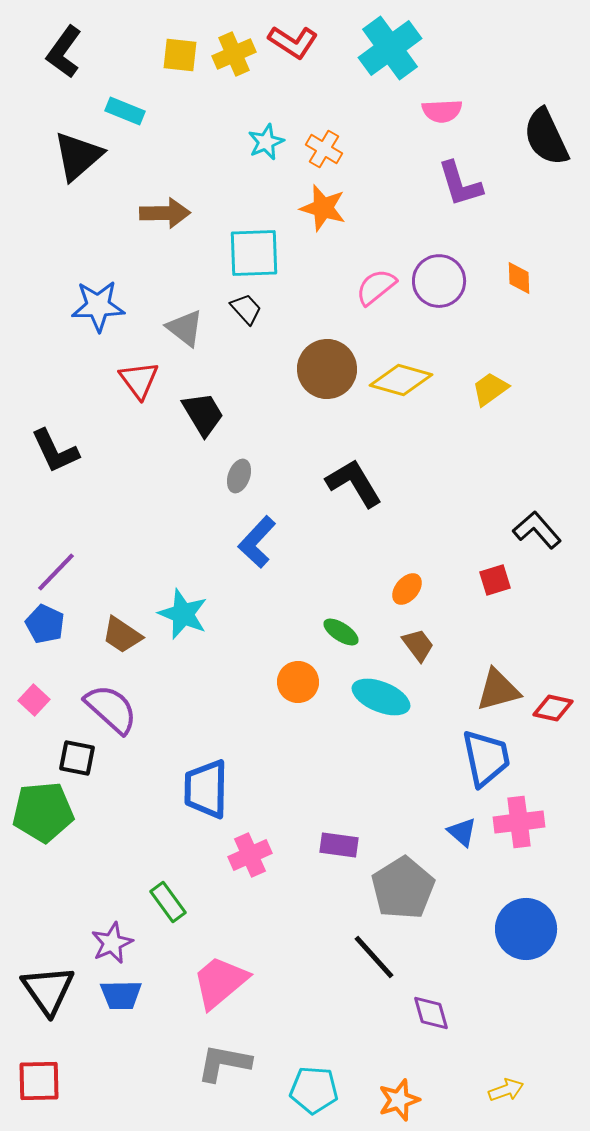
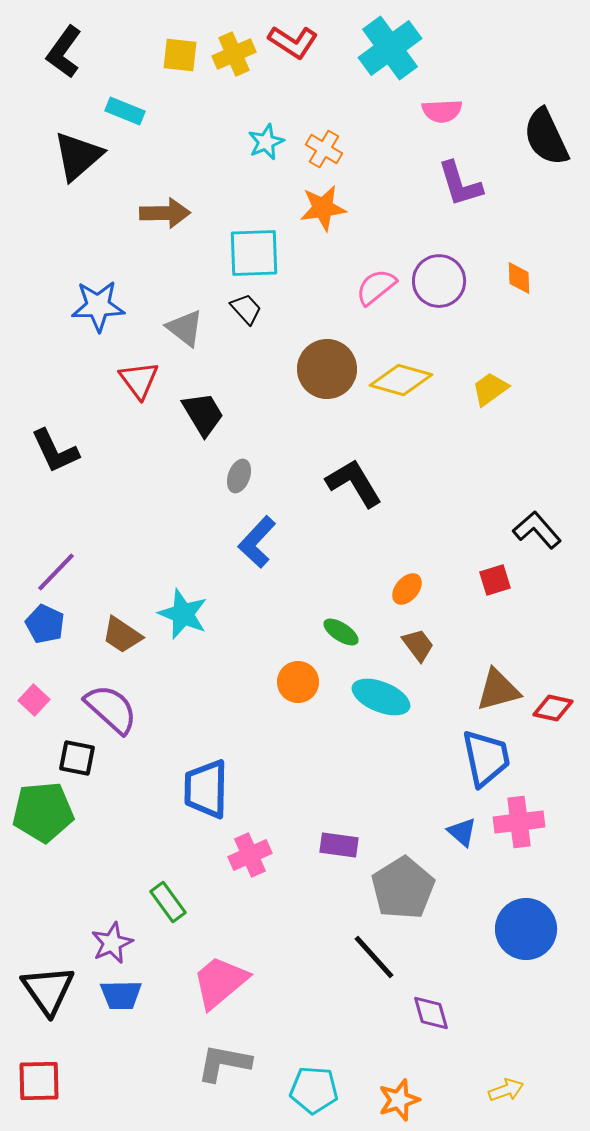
orange star at (323, 208): rotated 24 degrees counterclockwise
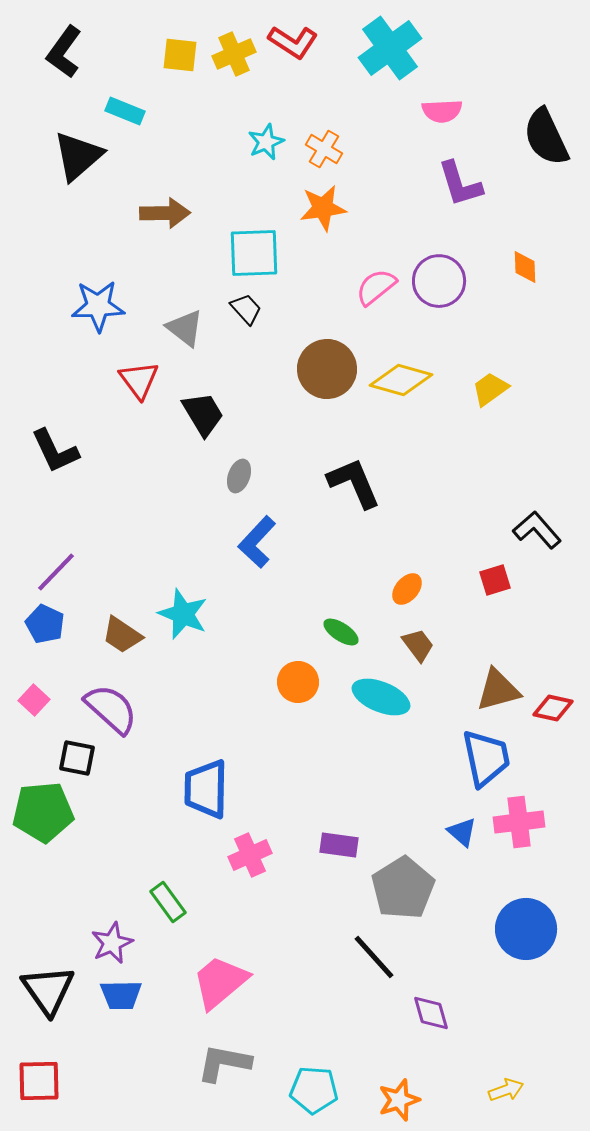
orange diamond at (519, 278): moved 6 px right, 11 px up
black L-shape at (354, 483): rotated 8 degrees clockwise
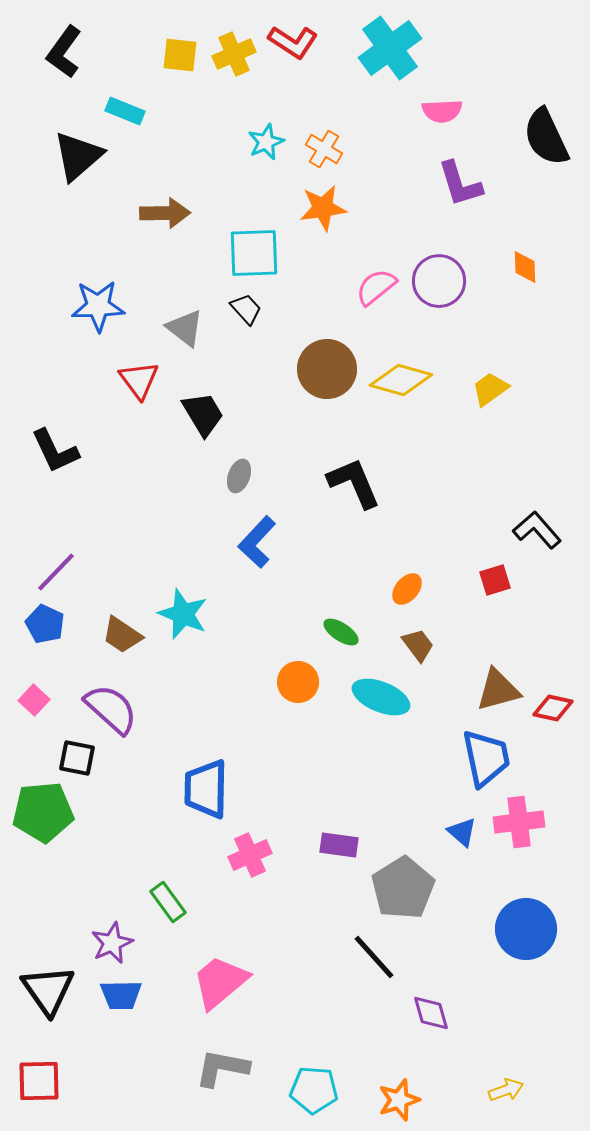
gray L-shape at (224, 1063): moved 2 px left, 5 px down
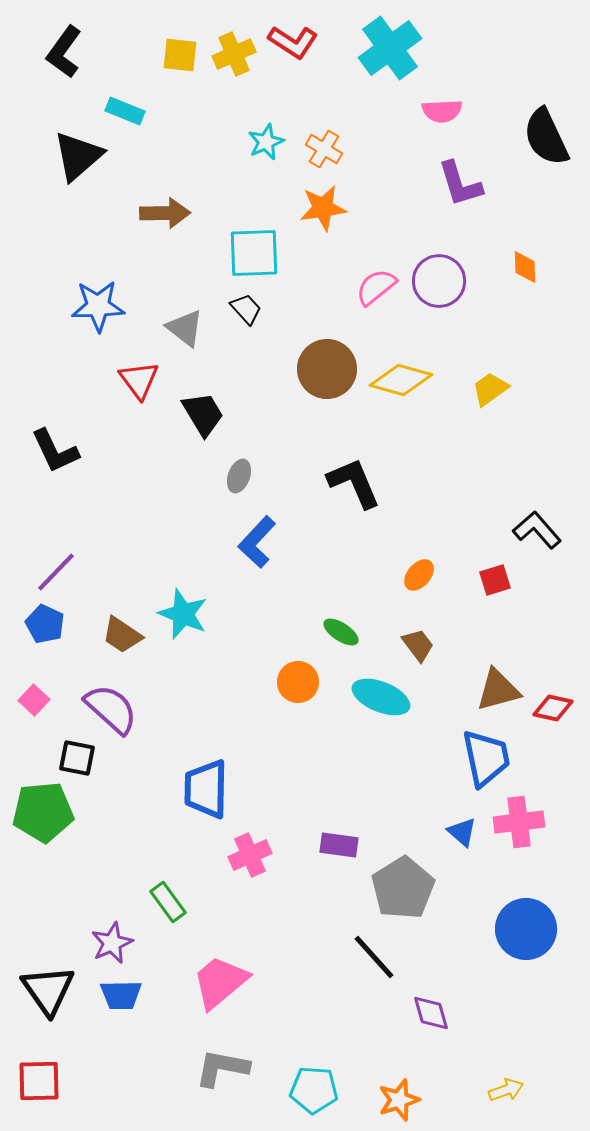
orange ellipse at (407, 589): moved 12 px right, 14 px up
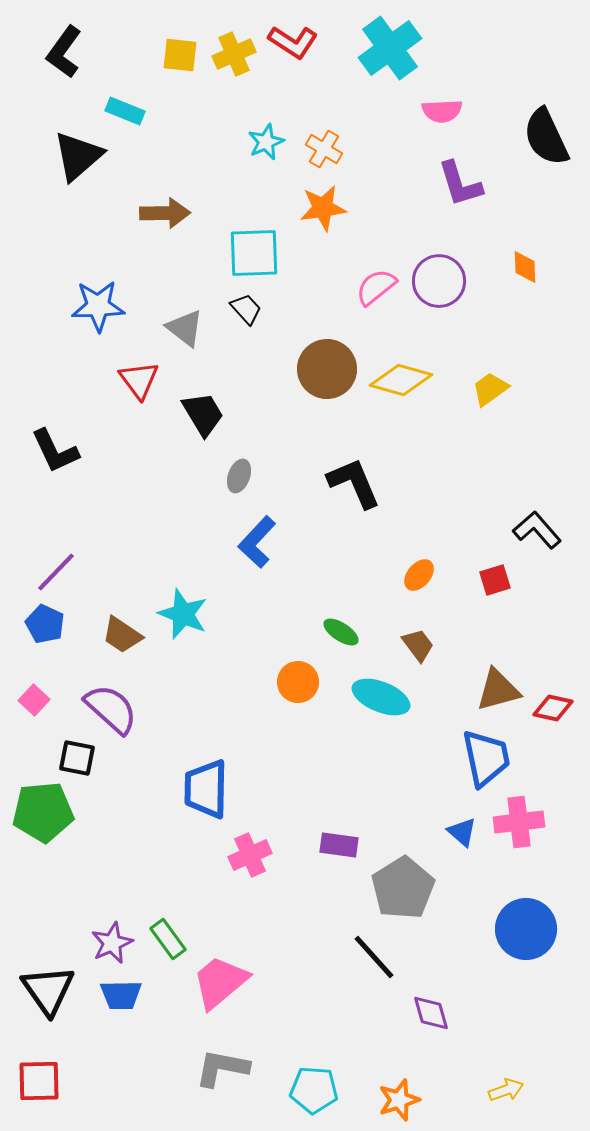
green rectangle at (168, 902): moved 37 px down
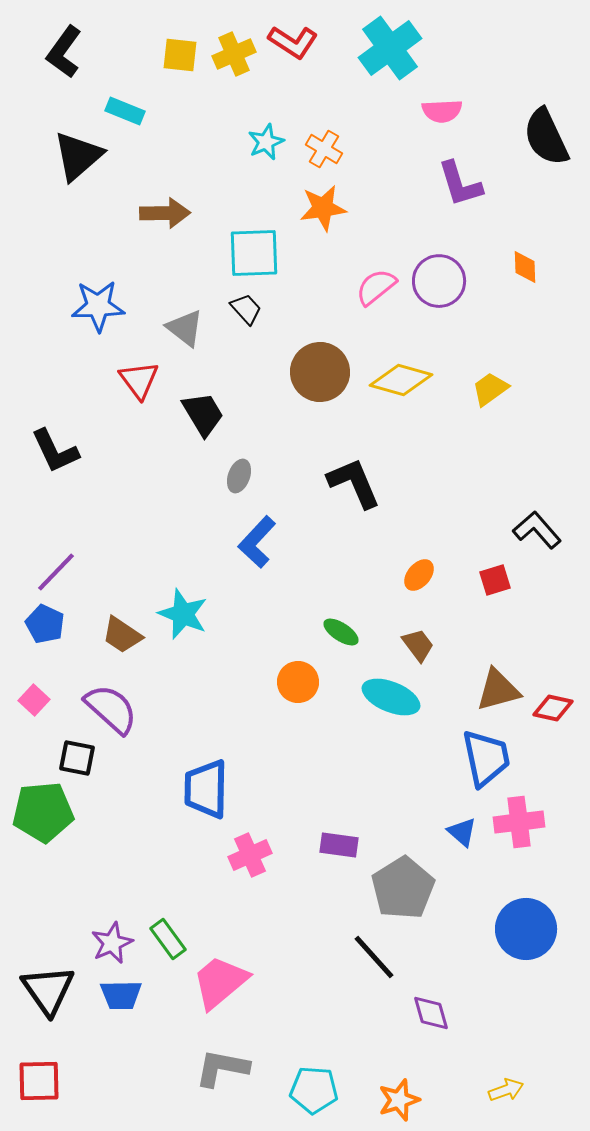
brown circle at (327, 369): moved 7 px left, 3 px down
cyan ellipse at (381, 697): moved 10 px right
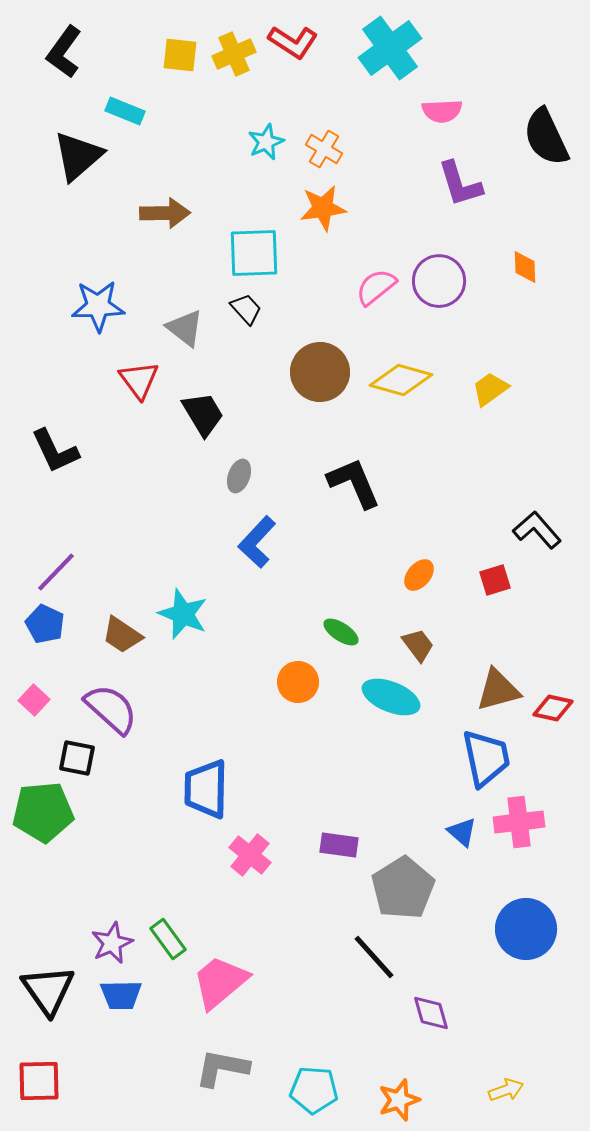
pink cross at (250, 855): rotated 27 degrees counterclockwise
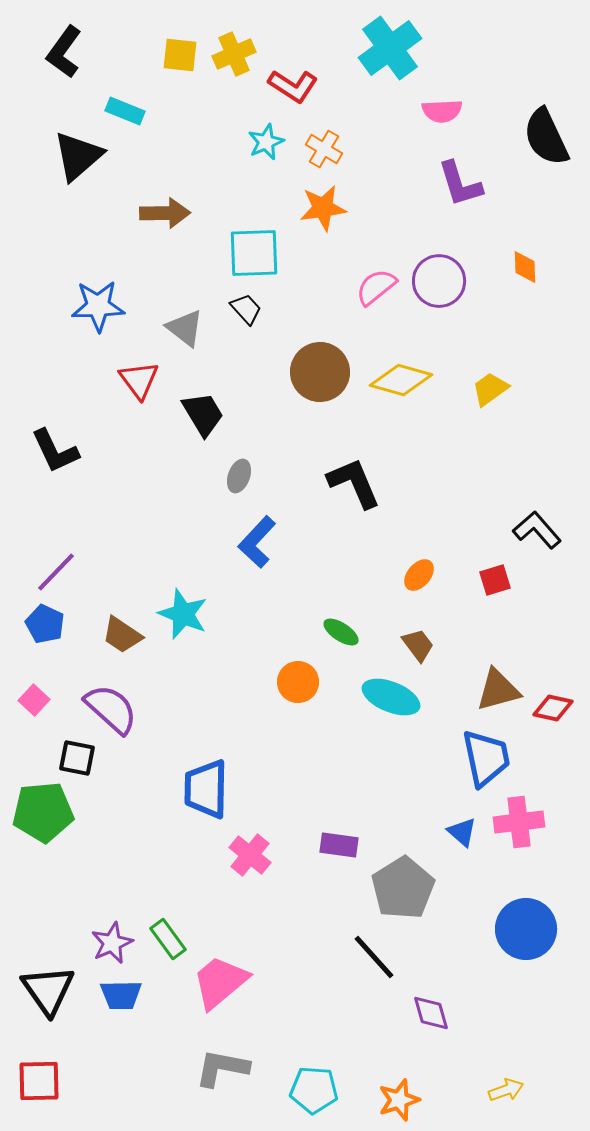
red L-shape at (293, 42): moved 44 px down
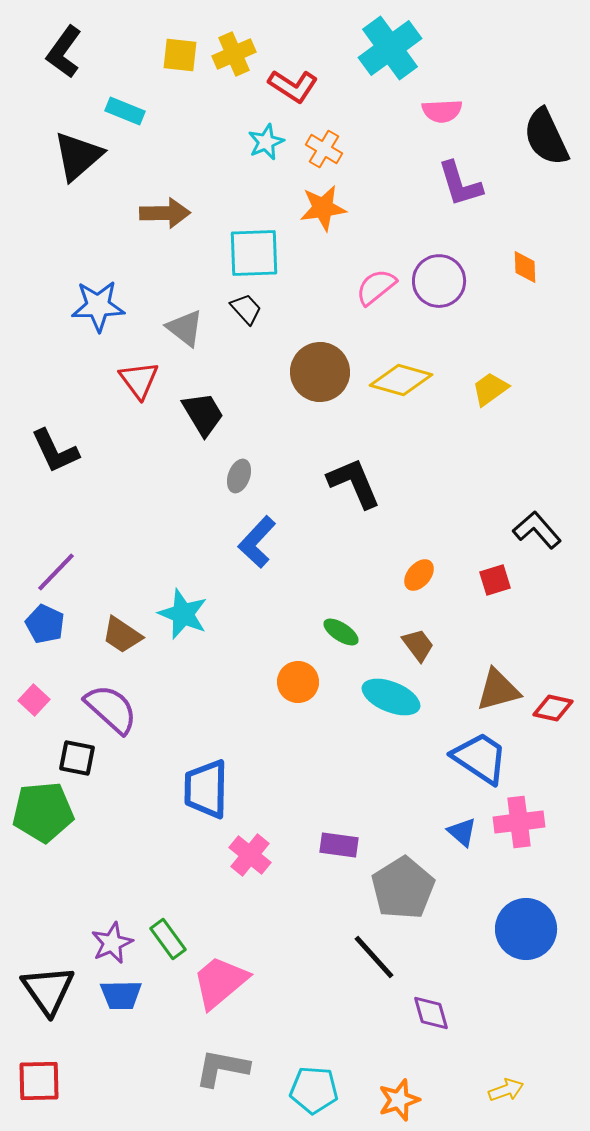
blue trapezoid at (486, 758): moved 6 px left; rotated 44 degrees counterclockwise
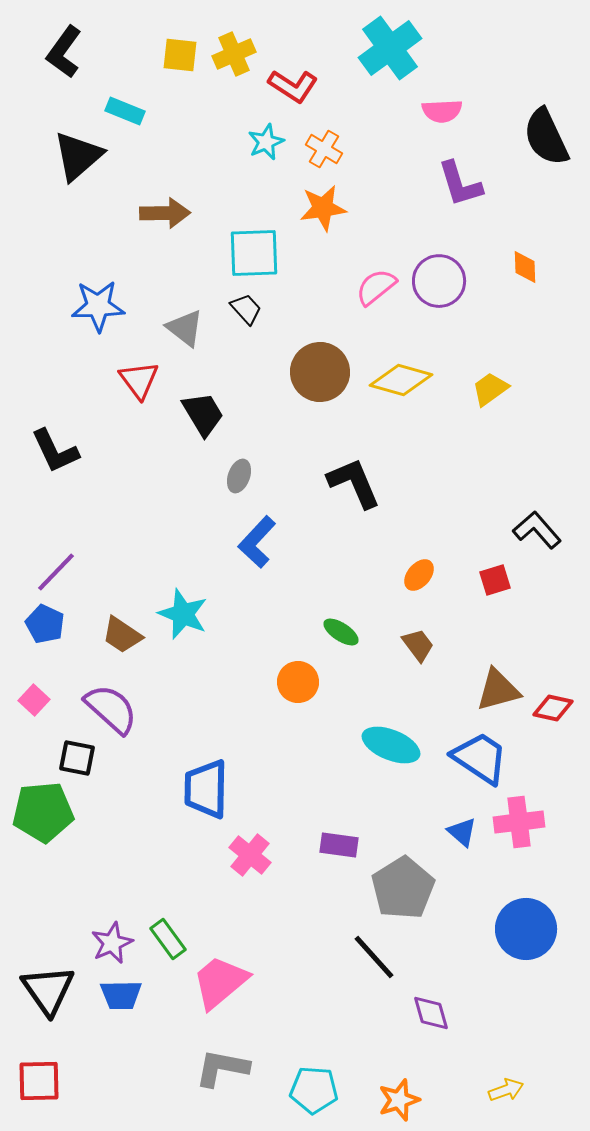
cyan ellipse at (391, 697): moved 48 px down
